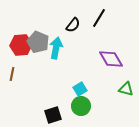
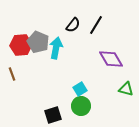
black line: moved 3 px left, 7 px down
brown line: rotated 32 degrees counterclockwise
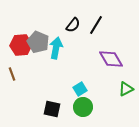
green triangle: rotated 42 degrees counterclockwise
green circle: moved 2 px right, 1 px down
black square: moved 1 px left, 6 px up; rotated 30 degrees clockwise
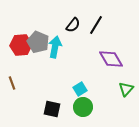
cyan arrow: moved 1 px left, 1 px up
brown line: moved 9 px down
green triangle: rotated 21 degrees counterclockwise
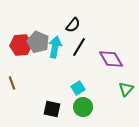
black line: moved 17 px left, 22 px down
cyan square: moved 2 px left, 1 px up
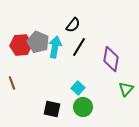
purple diamond: rotated 40 degrees clockwise
cyan square: rotated 16 degrees counterclockwise
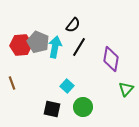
cyan square: moved 11 px left, 2 px up
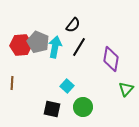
brown line: rotated 24 degrees clockwise
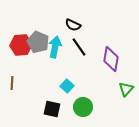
black semicircle: rotated 77 degrees clockwise
black line: rotated 66 degrees counterclockwise
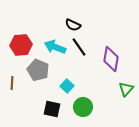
gray pentagon: moved 28 px down
cyan arrow: rotated 80 degrees counterclockwise
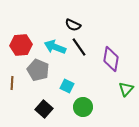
cyan square: rotated 16 degrees counterclockwise
black square: moved 8 px left; rotated 30 degrees clockwise
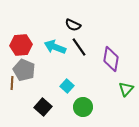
gray pentagon: moved 14 px left
cyan square: rotated 16 degrees clockwise
black square: moved 1 px left, 2 px up
